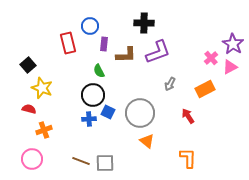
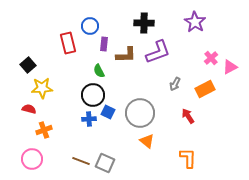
purple star: moved 38 px left, 22 px up
gray arrow: moved 5 px right
yellow star: rotated 25 degrees counterclockwise
gray square: rotated 24 degrees clockwise
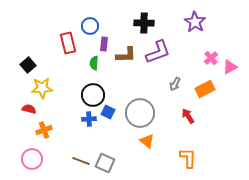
green semicircle: moved 5 px left, 8 px up; rotated 32 degrees clockwise
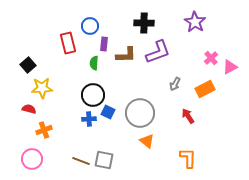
gray square: moved 1 px left, 3 px up; rotated 12 degrees counterclockwise
